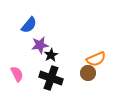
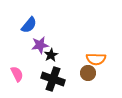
orange semicircle: rotated 24 degrees clockwise
black cross: moved 2 px right, 1 px down
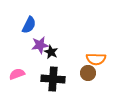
blue semicircle: rotated 12 degrees counterclockwise
black star: moved 3 px up; rotated 16 degrees counterclockwise
pink semicircle: rotated 84 degrees counterclockwise
black cross: rotated 15 degrees counterclockwise
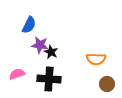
purple star: rotated 18 degrees clockwise
brown circle: moved 19 px right, 11 px down
black cross: moved 4 px left
